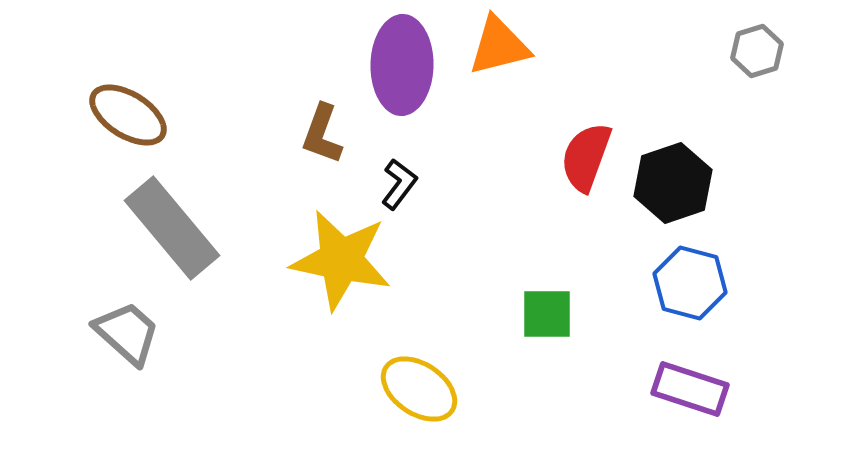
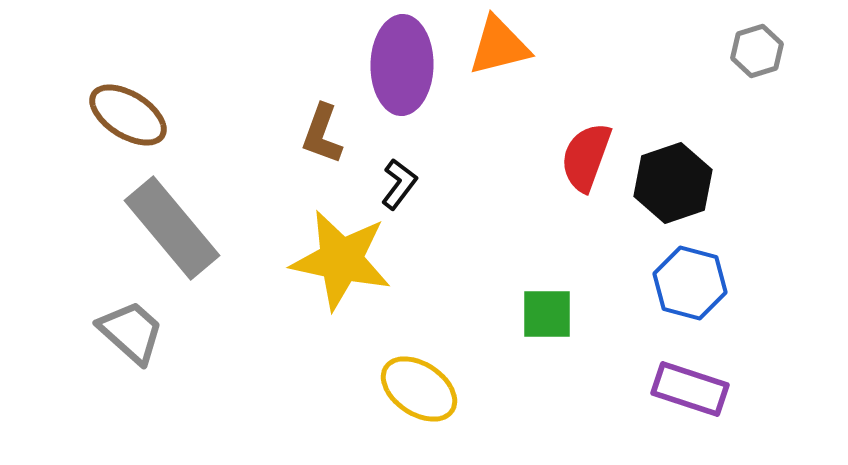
gray trapezoid: moved 4 px right, 1 px up
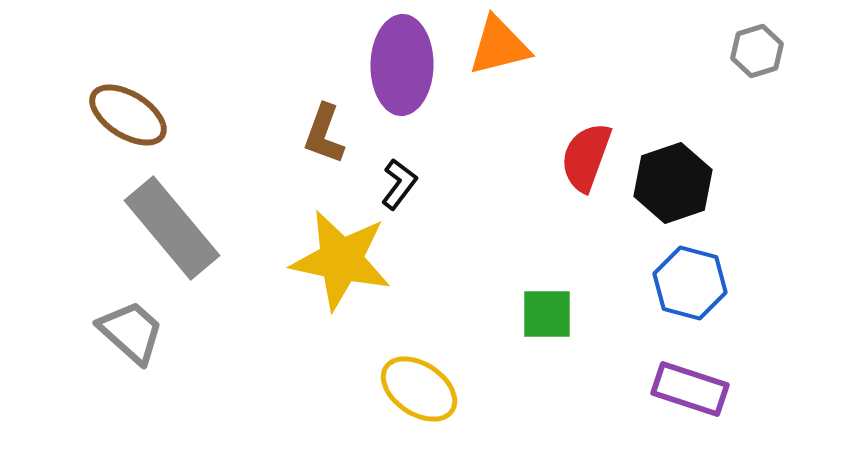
brown L-shape: moved 2 px right
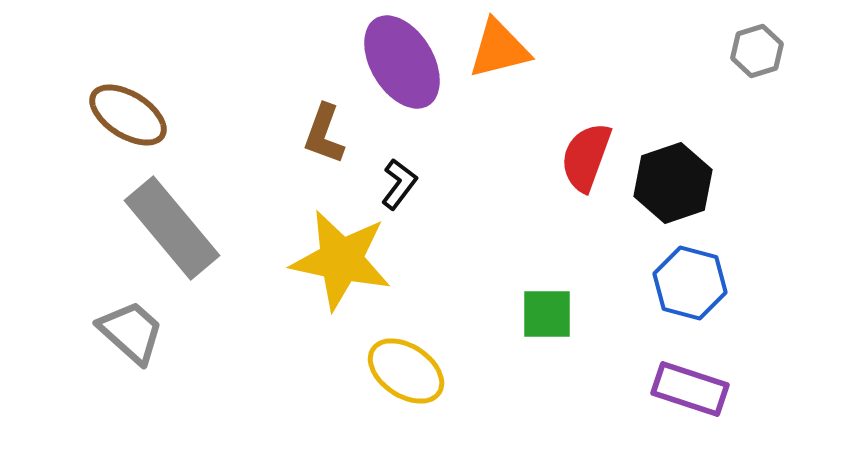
orange triangle: moved 3 px down
purple ellipse: moved 3 px up; rotated 32 degrees counterclockwise
yellow ellipse: moved 13 px left, 18 px up
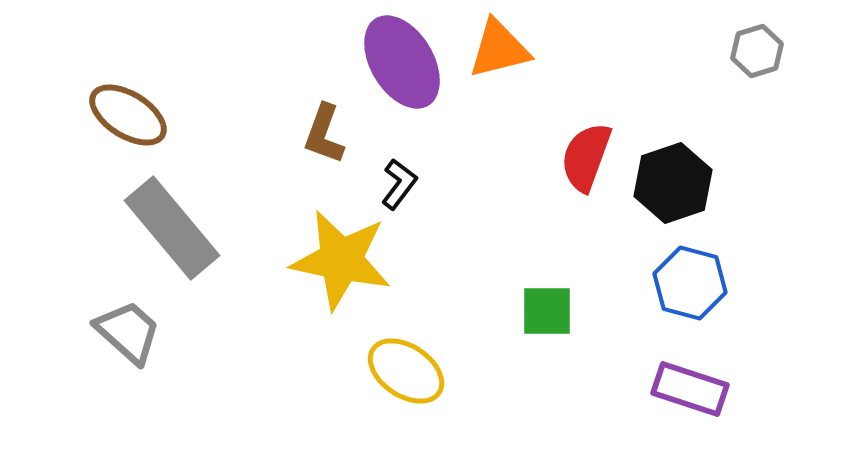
green square: moved 3 px up
gray trapezoid: moved 3 px left
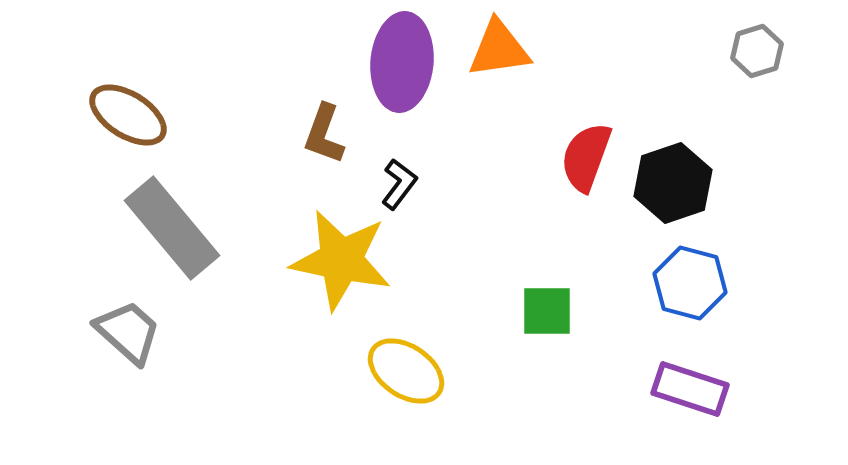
orange triangle: rotated 6 degrees clockwise
purple ellipse: rotated 36 degrees clockwise
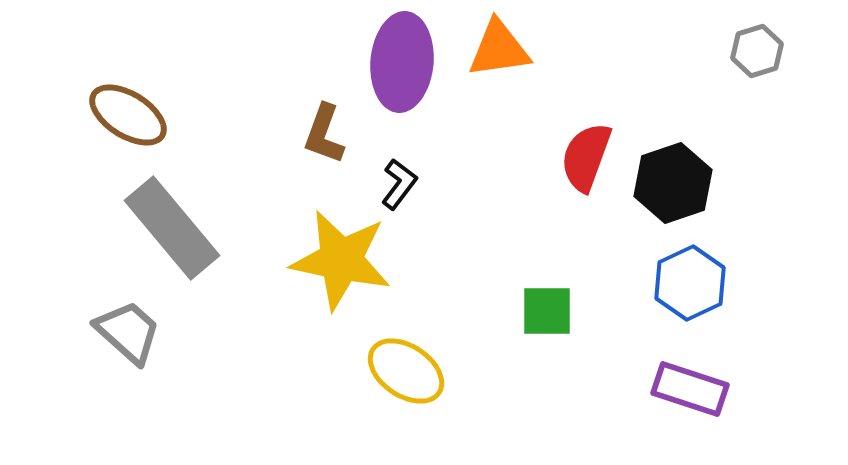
blue hexagon: rotated 20 degrees clockwise
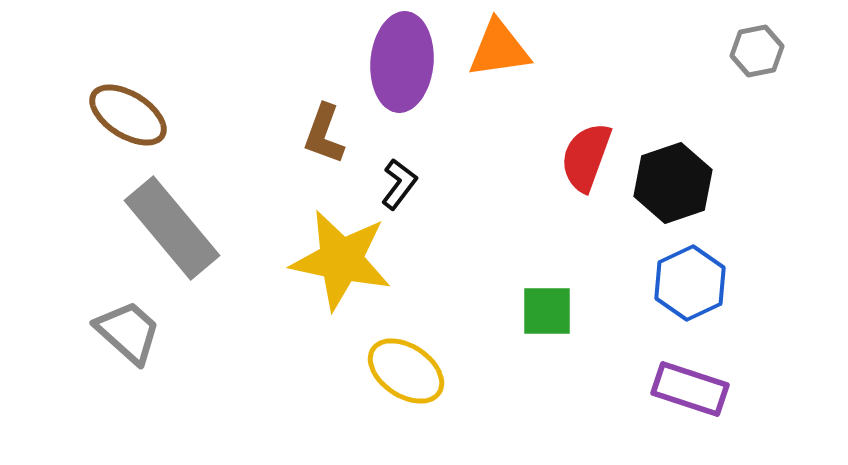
gray hexagon: rotated 6 degrees clockwise
